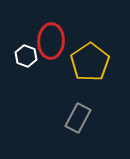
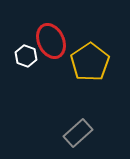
red ellipse: rotated 28 degrees counterclockwise
gray rectangle: moved 15 px down; rotated 20 degrees clockwise
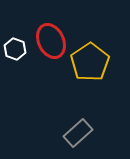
white hexagon: moved 11 px left, 7 px up
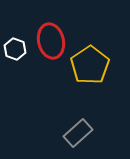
red ellipse: rotated 12 degrees clockwise
yellow pentagon: moved 3 px down
